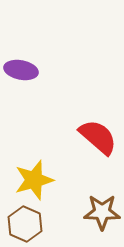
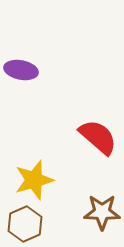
brown hexagon: rotated 12 degrees clockwise
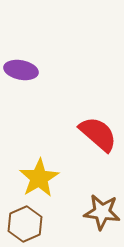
red semicircle: moved 3 px up
yellow star: moved 5 px right, 2 px up; rotated 15 degrees counterclockwise
brown star: rotated 6 degrees clockwise
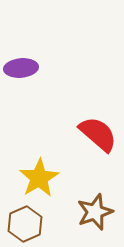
purple ellipse: moved 2 px up; rotated 16 degrees counterclockwise
brown star: moved 7 px left; rotated 27 degrees counterclockwise
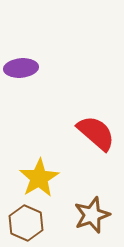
red semicircle: moved 2 px left, 1 px up
brown star: moved 3 px left, 3 px down
brown hexagon: moved 1 px right, 1 px up; rotated 12 degrees counterclockwise
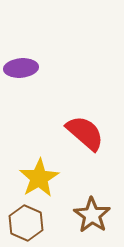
red semicircle: moved 11 px left
brown star: rotated 18 degrees counterclockwise
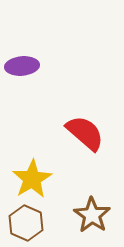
purple ellipse: moved 1 px right, 2 px up
yellow star: moved 7 px left, 1 px down
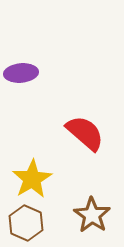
purple ellipse: moved 1 px left, 7 px down
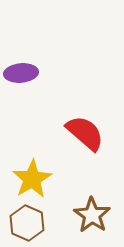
brown hexagon: moved 1 px right
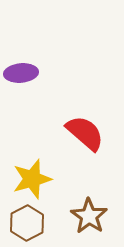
yellow star: rotated 15 degrees clockwise
brown star: moved 3 px left, 1 px down
brown hexagon: rotated 8 degrees clockwise
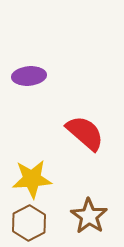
purple ellipse: moved 8 px right, 3 px down
yellow star: rotated 12 degrees clockwise
brown hexagon: moved 2 px right
